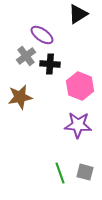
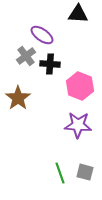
black triangle: rotated 35 degrees clockwise
brown star: moved 2 px left, 1 px down; rotated 25 degrees counterclockwise
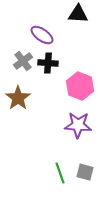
gray cross: moved 3 px left, 5 px down
black cross: moved 2 px left, 1 px up
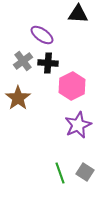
pink hexagon: moved 8 px left; rotated 12 degrees clockwise
purple star: rotated 28 degrees counterclockwise
gray square: rotated 18 degrees clockwise
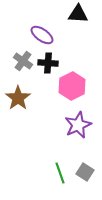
gray cross: rotated 18 degrees counterclockwise
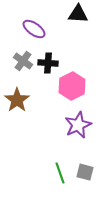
purple ellipse: moved 8 px left, 6 px up
brown star: moved 1 px left, 2 px down
gray square: rotated 18 degrees counterclockwise
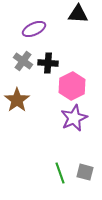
purple ellipse: rotated 60 degrees counterclockwise
purple star: moved 4 px left, 7 px up
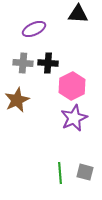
gray cross: moved 2 px down; rotated 30 degrees counterclockwise
brown star: rotated 10 degrees clockwise
green line: rotated 15 degrees clockwise
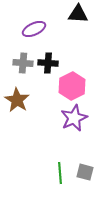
brown star: rotated 15 degrees counterclockwise
